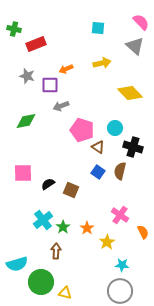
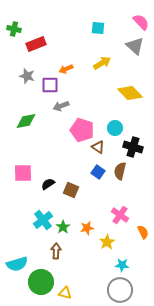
yellow arrow: rotated 18 degrees counterclockwise
orange star: rotated 24 degrees clockwise
gray circle: moved 1 px up
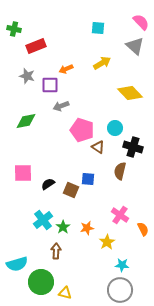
red rectangle: moved 2 px down
blue square: moved 10 px left, 7 px down; rotated 32 degrees counterclockwise
orange semicircle: moved 3 px up
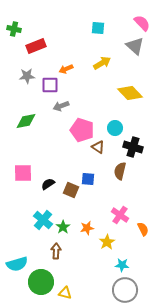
pink semicircle: moved 1 px right, 1 px down
gray star: rotated 21 degrees counterclockwise
cyan cross: rotated 12 degrees counterclockwise
gray circle: moved 5 px right
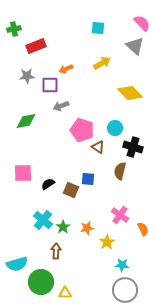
green cross: rotated 24 degrees counterclockwise
yellow triangle: rotated 16 degrees counterclockwise
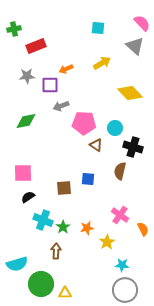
pink pentagon: moved 2 px right, 7 px up; rotated 15 degrees counterclockwise
brown triangle: moved 2 px left, 2 px up
black semicircle: moved 20 px left, 13 px down
brown square: moved 7 px left, 2 px up; rotated 28 degrees counterclockwise
cyan cross: rotated 18 degrees counterclockwise
green circle: moved 2 px down
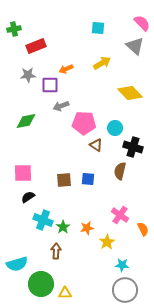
gray star: moved 1 px right, 1 px up
brown square: moved 8 px up
